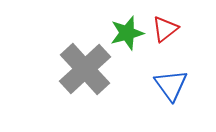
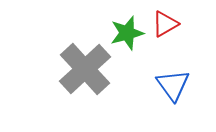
red triangle: moved 5 px up; rotated 8 degrees clockwise
blue triangle: moved 2 px right
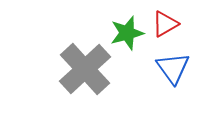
blue triangle: moved 17 px up
